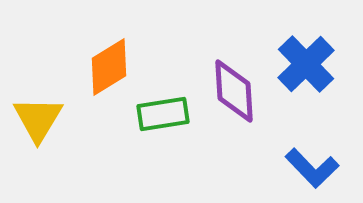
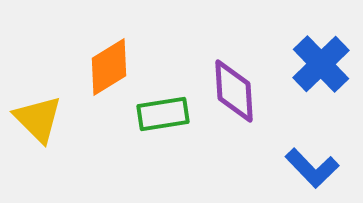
blue cross: moved 15 px right
yellow triangle: rotated 16 degrees counterclockwise
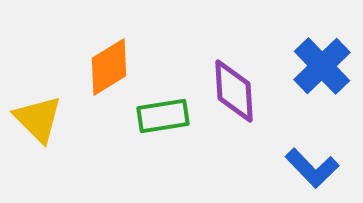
blue cross: moved 1 px right, 2 px down
green rectangle: moved 2 px down
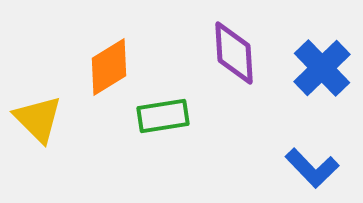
blue cross: moved 2 px down
purple diamond: moved 38 px up
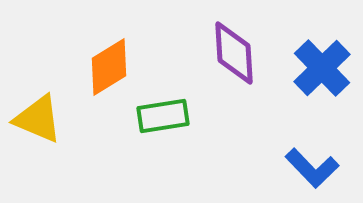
yellow triangle: rotated 22 degrees counterclockwise
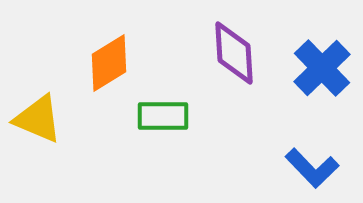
orange diamond: moved 4 px up
green rectangle: rotated 9 degrees clockwise
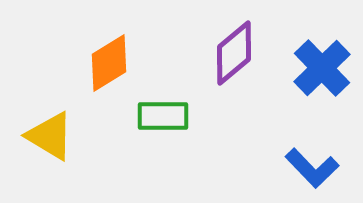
purple diamond: rotated 54 degrees clockwise
yellow triangle: moved 12 px right, 17 px down; rotated 8 degrees clockwise
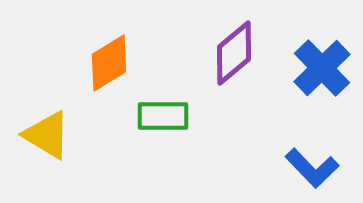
yellow triangle: moved 3 px left, 1 px up
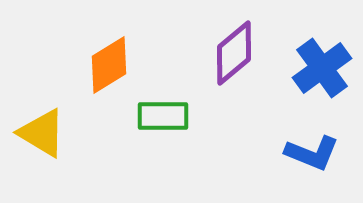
orange diamond: moved 2 px down
blue cross: rotated 8 degrees clockwise
yellow triangle: moved 5 px left, 2 px up
blue L-shape: moved 15 px up; rotated 24 degrees counterclockwise
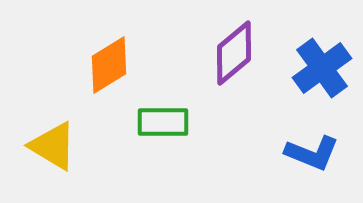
green rectangle: moved 6 px down
yellow triangle: moved 11 px right, 13 px down
